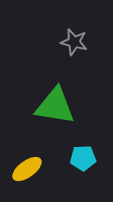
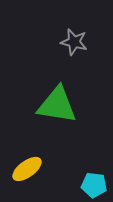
green triangle: moved 2 px right, 1 px up
cyan pentagon: moved 11 px right, 27 px down; rotated 10 degrees clockwise
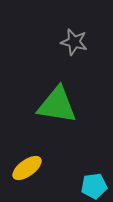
yellow ellipse: moved 1 px up
cyan pentagon: moved 1 px down; rotated 15 degrees counterclockwise
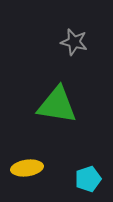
yellow ellipse: rotated 28 degrees clockwise
cyan pentagon: moved 6 px left, 7 px up; rotated 10 degrees counterclockwise
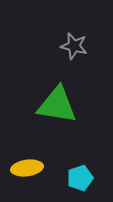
gray star: moved 4 px down
cyan pentagon: moved 8 px left, 1 px up
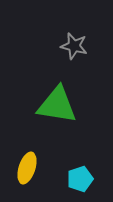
yellow ellipse: rotated 64 degrees counterclockwise
cyan pentagon: moved 1 px down
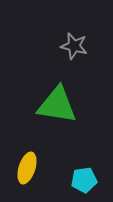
cyan pentagon: moved 4 px right, 1 px down; rotated 10 degrees clockwise
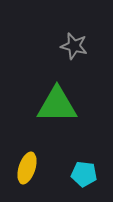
green triangle: rotated 9 degrees counterclockwise
cyan pentagon: moved 6 px up; rotated 15 degrees clockwise
